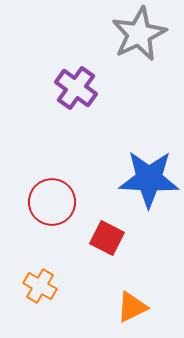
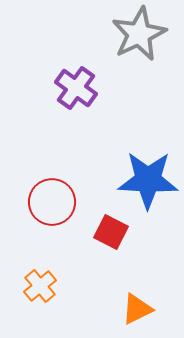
blue star: moved 1 px left, 1 px down
red square: moved 4 px right, 6 px up
orange cross: rotated 20 degrees clockwise
orange triangle: moved 5 px right, 2 px down
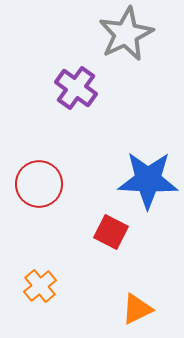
gray star: moved 13 px left
red circle: moved 13 px left, 18 px up
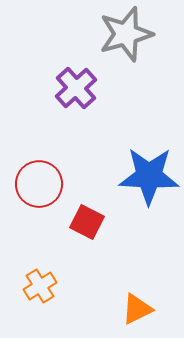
gray star: rotated 10 degrees clockwise
purple cross: rotated 12 degrees clockwise
blue star: moved 1 px right, 4 px up
red square: moved 24 px left, 10 px up
orange cross: rotated 8 degrees clockwise
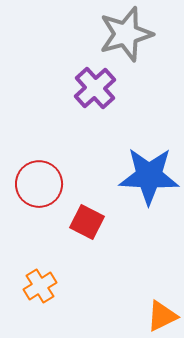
purple cross: moved 19 px right
orange triangle: moved 25 px right, 7 px down
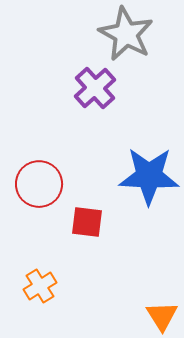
gray star: rotated 28 degrees counterclockwise
red square: rotated 20 degrees counterclockwise
orange triangle: rotated 36 degrees counterclockwise
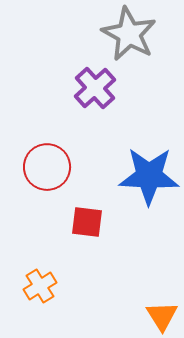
gray star: moved 3 px right
red circle: moved 8 px right, 17 px up
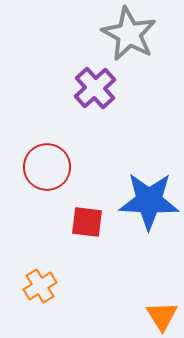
blue star: moved 25 px down
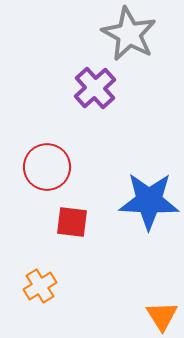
red square: moved 15 px left
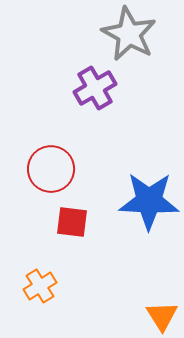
purple cross: rotated 12 degrees clockwise
red circle: moved 4 px right, 2 px down
